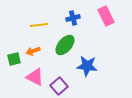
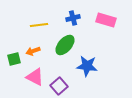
pink rectangle: moved 4 px down; rotated 48 degrees counterclockwise
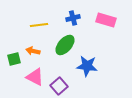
orange arrow: rotated 32 degrees clockwise
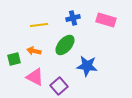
orange arrow: moved 1 px right
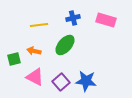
blue star: moved 1 px left, 15 px down
purple square: moved 2 px right, 4 px up
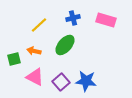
yellow line: rotated 36 degrees counterclockwise
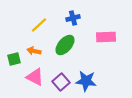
pink rectangle: moved 17 px down; rotated 18 degrees counterclockwise
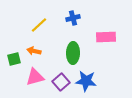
green ellipse: moved 8 px right, 8 px down; rotated 40 degrees counterclockwise
pink triangle: rotated 42 degrees counterclockwise
